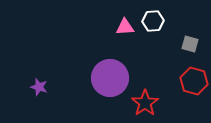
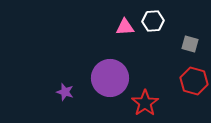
purple star: moved 26 px right, 5 px down
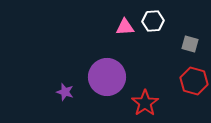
purple circle: moved 3 px left, 1 px up
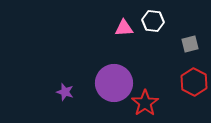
white hexagon: rotated 10 degrees clockwise
pink triangle: moved 1 px left, 1 px down
gray square: rotated 30 degrees counterclockwise
purple circle: moved 7 px right, 6 px down
red hexagon: moved 1 px down; rotated 12 degrees clockwise
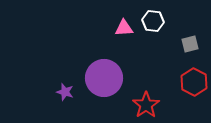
purple circle: moved 10 px left, 5 px up
red star: moved 1 px right, 2 px down
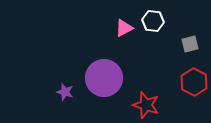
pink triangle: rotated 24 degrees counterclockwise
red star: rotated 20 degrees counterclockwise
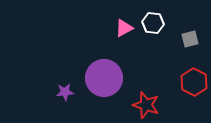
white hexagon: moved 2 px down
gray square: moved 5 px up
purple star: rotated 24 degrees counterclockwise
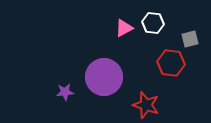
purple circle: moved 1 px up
red hexagon: moved 23 px left, 19 px up; rotated 20 degrees counterclockwise
